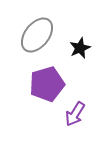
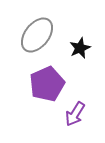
purple pentagon: rotated 8 degrees counterclockwise
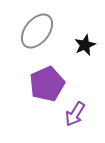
gray ellipse: moved 4 px up
black star: moved 5 px right, 3 px up
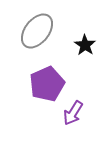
black star: rotated 15 degrees counterclockwise
purple arrow: moved 2 px left, 1 px up
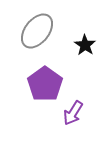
purple pentagon: moved 2 px left; rotated 12 degrees counterclockwise
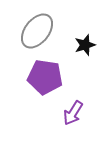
black star: rotated 20 degrees clockwise
purple pentagon: moved 7 px up; rotated 28 degrees counterclockwise
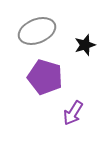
gray ellipse: rotated 30 degrees clockwise
purple pentagon: rotated 8 degrees clockwise
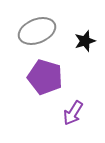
black star: moved 4 px up
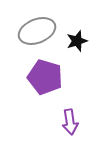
black star: moved 8 px left
purple arrow: moved 3 px left, 9 px down; rotated 40 degrees counterclockwise
